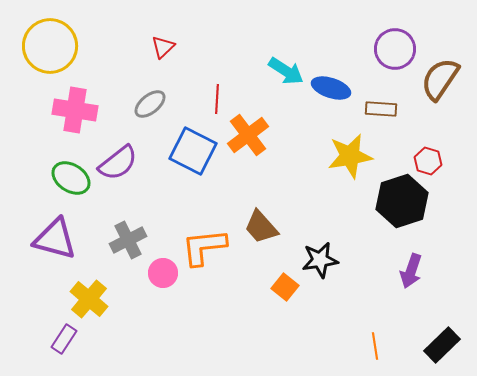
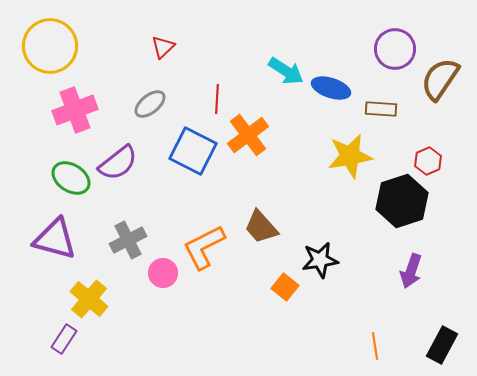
pink cross: rotated 30 degrees counterclockwise
red hexagon: rotated 20 degrees clockwise
orange L-shape: rotated 21 degrees counterclockwise
black rectangle: rotated 18 degrees counterclockwise
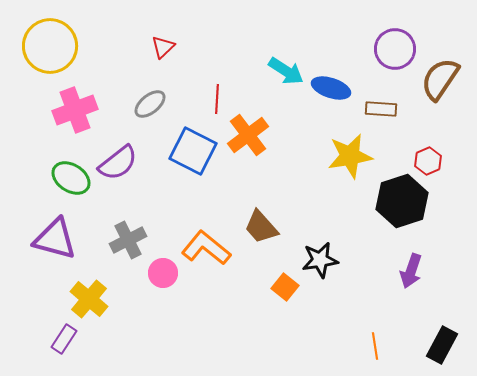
orange L-shape: moved 2 px right, 1 px down; rotated 66 degrees clockwise
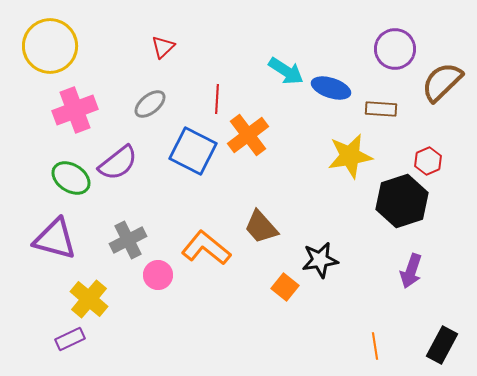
brown semicircle: moved 2 px right, 3 px down; rotated 12 degrees clockwise
pink circle: moved 5 px left, 2 px down
purple rectangle: moved 6 px right; rotated 32 degrees clockwise
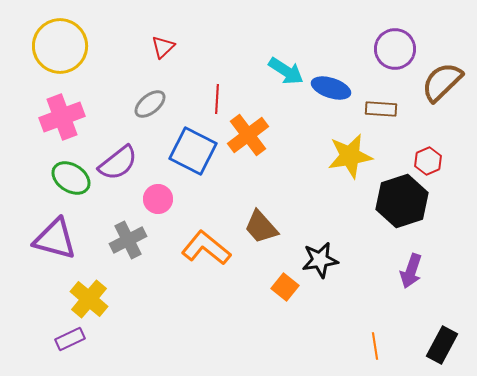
yellow circle: moved 10 px right
pink cross: moved 13 px left, 7 px down
pink circle: moved 76 px up
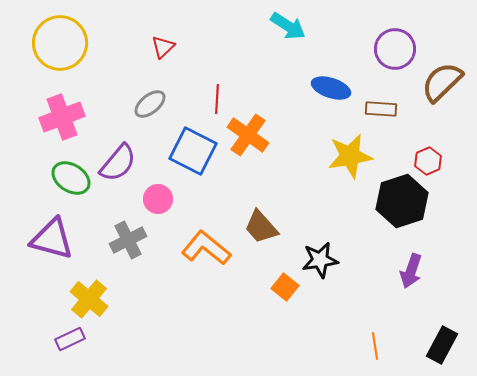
yellow circle: moved 3 px up
cyan arrow: moved 2 px right, 45 px up
orange cross: rotated 18 degrees counterclockwise
purple semicircle: rotated 12 degrees counterclockwise
purple triangle: moved 3 px left
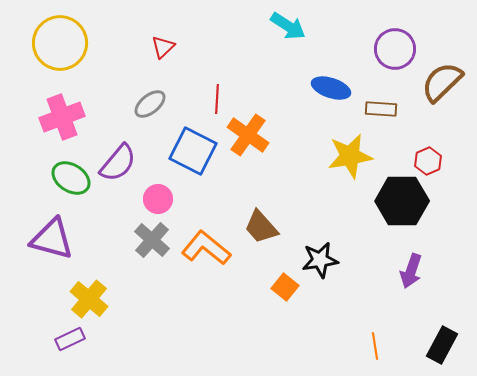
black hexagon: rotated 18 degrees clockwise
gray cross: moved 24 px right; rotated 21 degrees counterclockwise
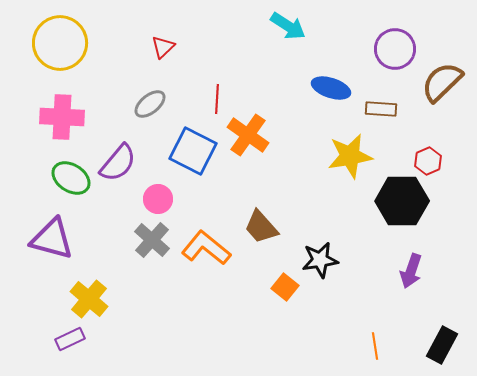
pink cross: rotated 24 degrees clockwise
